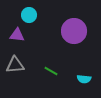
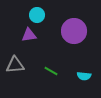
cyan circle: moved 8 px right
purple triangle: moved 12 px right; rotated 14 degrees counterclockwise
cyan semicircle: moved 3 px up
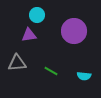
gray triangle: moved 2 px right, 2 px up
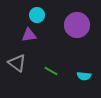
purple circle: moved 3 px right, 6 px up
gray triangle: rotated 42 degrees clockwise
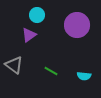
purple triangle: rotated 28 degrees counterclockwise
gray triangle: moved 3 px left, 2 px down
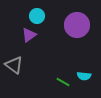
cyan circle: moved 1 px down
green line: moved 12 px right, 11 px down
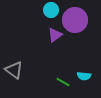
cyan circle: moved 14 px right, 6 px up
purple circle: moved 2 px left, 5 px up
purple triangle: moved 26 px right
gray triangle: moved 5 px down
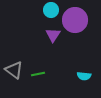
purple triangle: moved 2 px left; rotated 21 degrees counterclockwise
green line: moved 25 px left, 8 px up; rotated 40 degrees counterclockwise
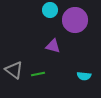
cyan circle: moved 1 px left
purple triangle: moved 11 px down; rotated 49 degrees counterclockwise
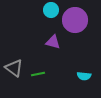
cyan circle: moved 1 px right
purple triangle: moved 4 px up
gray triangle: moved 2 px up
